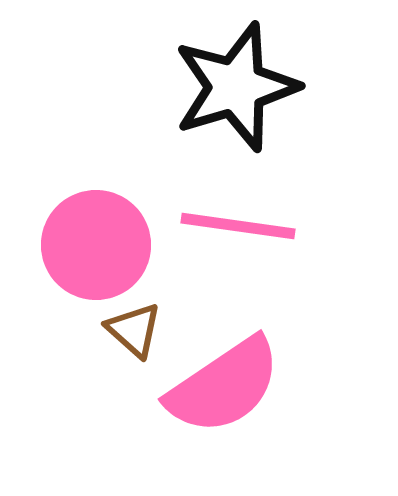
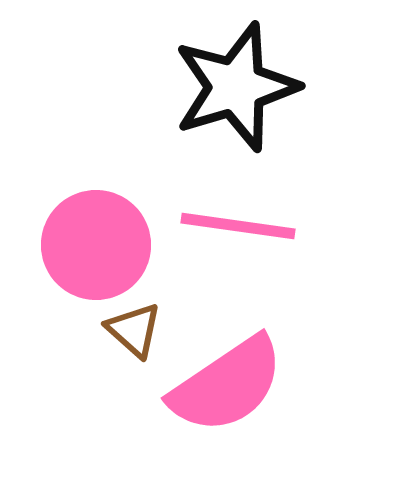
pink semicircle: moved 3 px right, 1 px up
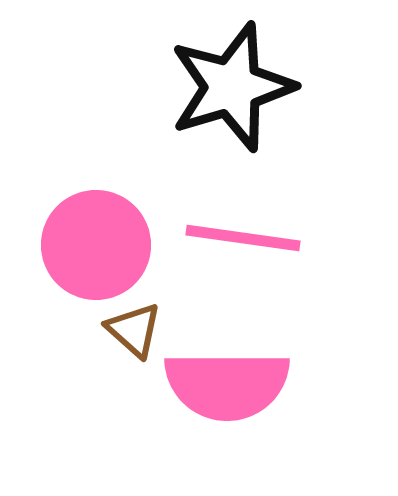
black star: moved 4 px left
pink line: moved 5 px right, 12 px down
pink semicircle: rotated 34 degrees clockwise
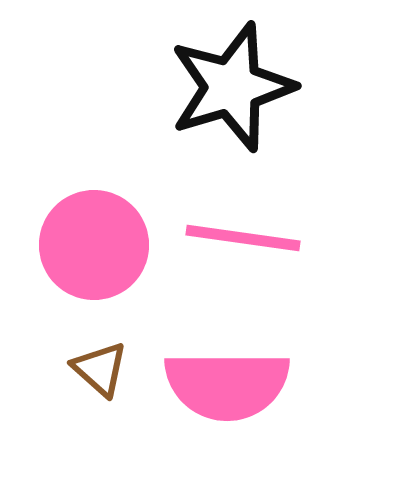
pink circle: moved 2 px left
brown triangle: moved 34 px left, 39 px down
